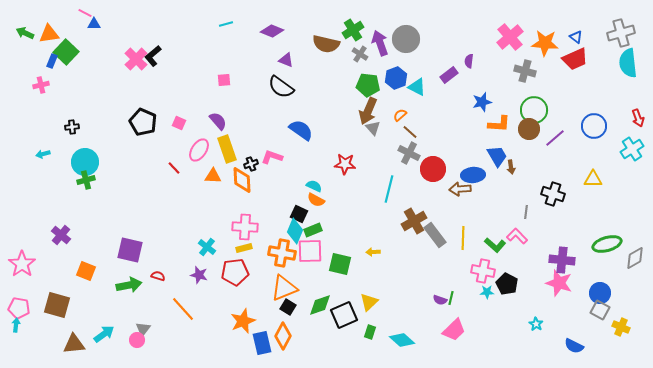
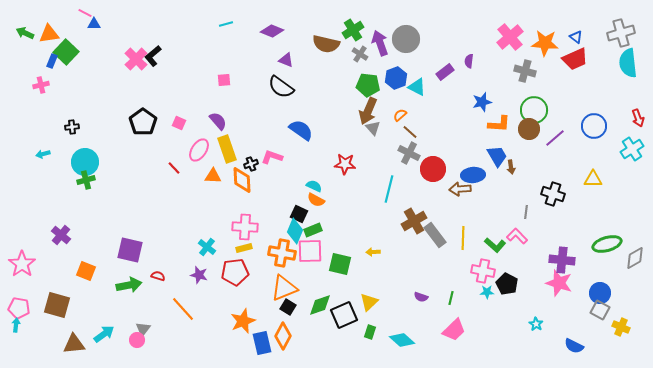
purple rectangle at (449, 75): moved 4 px left, 3 px up
black pentagon at (143, 122): rotated 12 degrees clockwise
purple semicircle at (440, 300): moved 19 px left, 3 px up
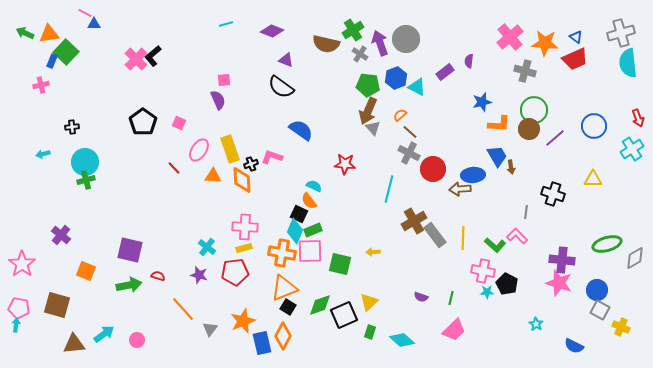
purple semicircle at (218, 121): moved 21 px up; rotated 18 degrees clockwise
yellow rectangle at (227, 149): moved 3 px right
orange semicircle at (316, 200): moved 7 px left, 1 px down; rotated 24 degrees clockwise
blue circle at (600, 293): moved 3 px left, 3 px up
gray triangle at (143, 329): moved 67 px right
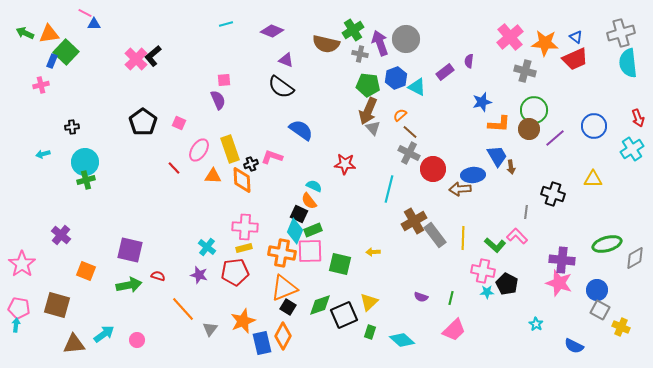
gray cross at (360, 54): rotated 21 degrees counterclockwise
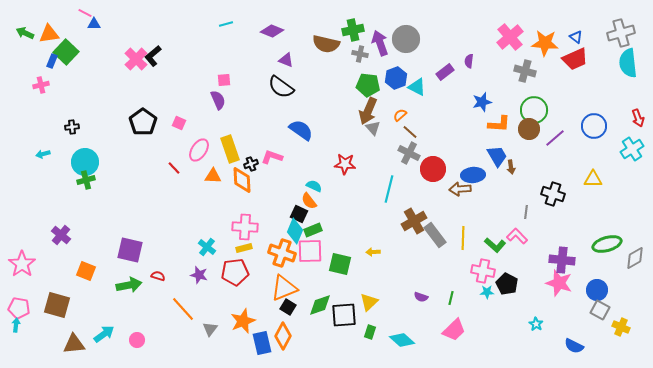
green cross at (353, 30): rotated 20 degrees clockwise
orange cross at (282, 253): rotated 8 degrees clockwise
black square at (344, 315): rotated 20 degrees clockwise
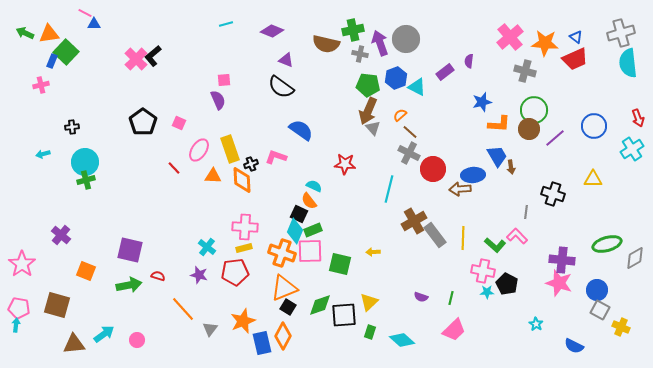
pink L-shape at (272, 157): moved 4 px right
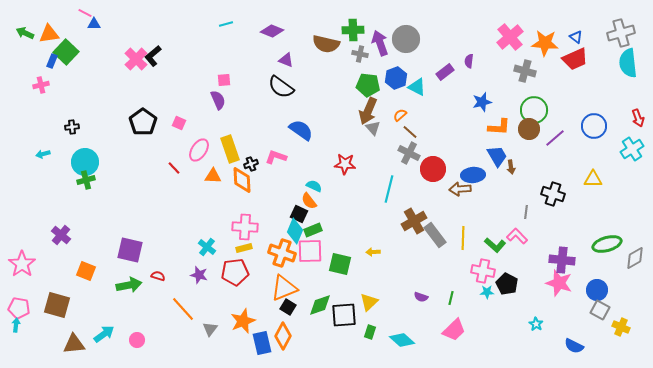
green cross at (353, 30): rotated 10 degrees clockwise
orange L-shape at (499, 124): moved 3 px down
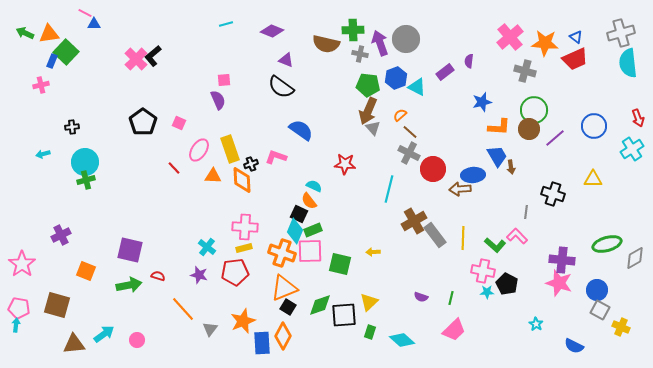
purple cross at (61, 235): rotated 24 degrees clockwise
blue rectangle at (262, 343): rotated 10 degrees clockwise
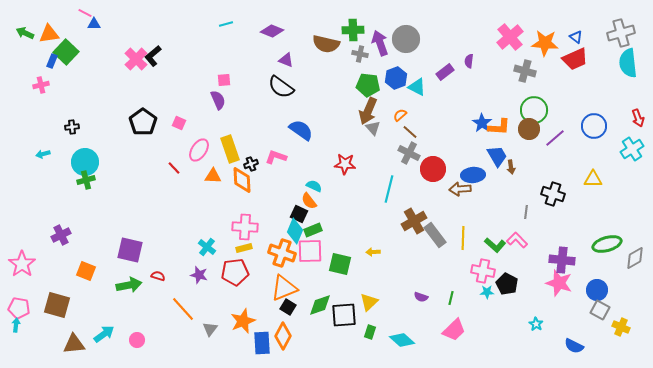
blue star at (482, 102): moved 21 px down; rotated 24 degrees counterclockwise
pink L-shape at (517, 236): moved 4 px down
